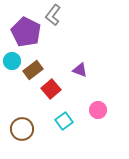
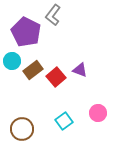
red square: moved 5 px right, 12 px up
pink circle: moved 3 px down
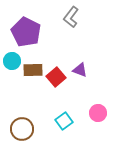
gray L-shape: moved 18 px right, 2 px down
brown rectangle: rotated 36 degrees clockwise
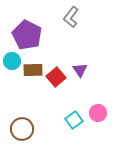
purple pentagon: moved 1 px right, 3 px down
purple triangle: rotated 35 degrees clockwise
cyan square: moved 10 px right, 1 px up
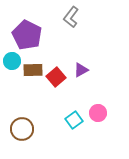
purple triangle: moved 1 px right; rotated 35 degrees clockwise
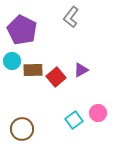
purple pentagon: moved 5 px left, 5 px up
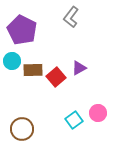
purple triangle: moved 2 px left, 2 px up
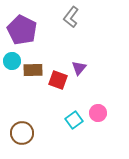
purple triangle: rotated 21 degrees counterclockwise
red square: moved 2 px right, 3 px down; rotated 30 degrees counterclockwise
brown circle: moved 4 px down
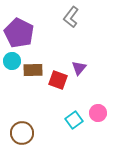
purple pentagon: moved 3 px left, 3 px down
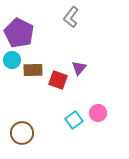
cyan circle: moved 1 px up
